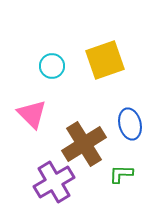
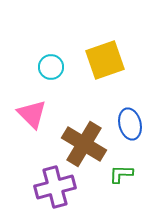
cyan circle: moved 1 px left, 1 px down
brown cross: rotated 27 degrees counterclockwise
purple cross: moved 1 px right, 5 px down; rotated 15 degrees clockwise
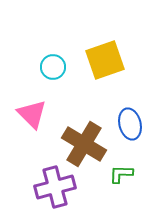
cyan circle: moved 2 px right
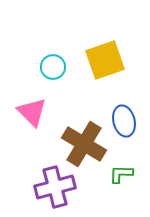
pink triangle: moved 2 px up
blue ellipse: moved 6 px left, 3 px up
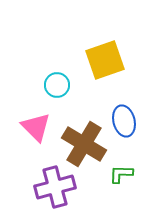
cyan circle: moved 4 px right, 18 px down
pink triangle: moved 4 px right, 15 px down
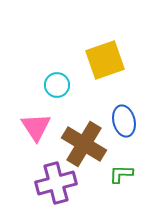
pink triangle: rotated 12 degrees clockwise
purple cross: moved 1 px right, 4 px up
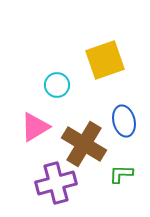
pink triangle: moved 1 px left; rotated 32 degrees clockwise
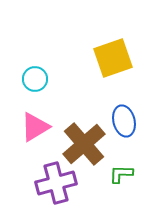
yellow square: moved 8 px right, 2 px up
cyan circle: moved 22 px left, 6 px up
brown cross: rotated 18 degrees clockwise
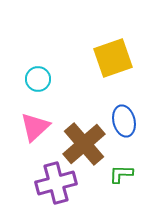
cyan circle: moved 3 px right
pink triangle: rotated 12 degrees counterclockwise
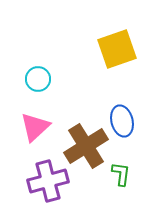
yellow square: moved 4 px right, 9 px up
blue ellipse: moved 2 px left
brown cross: moved 2 px right, 2 px down; rotated 9 degrees clockwise
green L-shape: rotated 95 degrees clockwise
purple cross: moved 8 px left, 2 px up
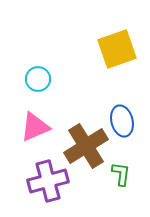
pink triangle: rotated 20 degrees clockwise
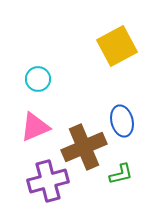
yellow square: moved 3 px up; rotated 9 degrees counterclockwise
brown cross: moved 2 px left, 1 px down; rotated 9 degrees clockwise
green L-shape: rotated 70 degrees clockwise
